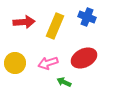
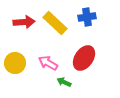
blue cross: rotated 30 degrees counterclockwise
yellow rectangle: moved 3 px up; rotated 70 degrees counterclockwise
red ellipse: rotated 30 degrees counterclockwise
pink arrow: rotated 48 degrees clockwise
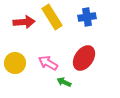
yellow rectangle: moved 3 px left, 6 px up; rotated 15 degrees clockwise
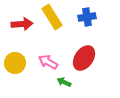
red arrow: moved 2 px left, 2 px down
pink arrow: moved 1 px up
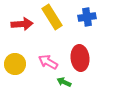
red ellipse: moved 4 px left; rotated 40 degrees counterclockwise
yellow circle: moved 1 px down
